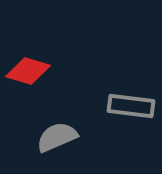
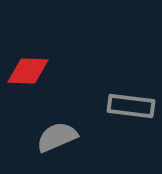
red diamond: rotated 15 degrees counterclockwise
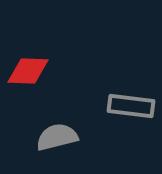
gray semicircle: rotated 9 degrees clockwise
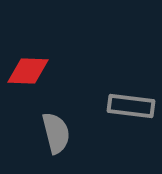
gray semicircle: moved 1 px left, 4 px up; rotated 90 degrees clockwise
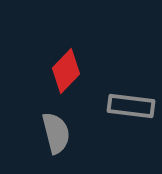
red diamond: moved 38 px right; rotated 48 degrees counterclockwise
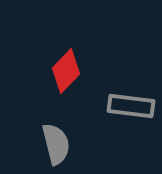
gray semicircle: moved 11 px down
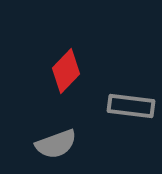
gray semicircle: rotated 84 degrees clockwise
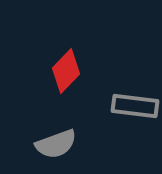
gray rectangle: moved 4 px right
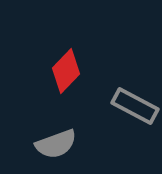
gray rectangle: rotated 21 degrees clockwise
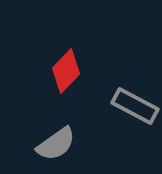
gray semicircle: rotated 15 degrees counterclockwise
